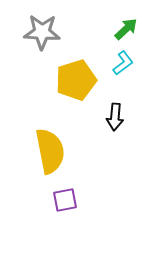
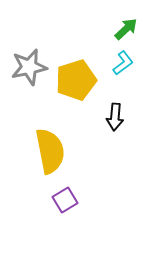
gray star: moved 13 px left, 35 px down; rotated 15 degrees counterclockwise
purple square: rotated 20 degrees counterclockwise
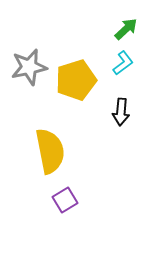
black arrow: moved 6 px right, 5 px up
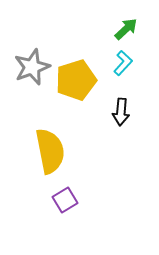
cyan L-shape: rotated 10 degrees counterclockwise
gray star: moved 3 px right; rotated 9 degrees counterclockwise
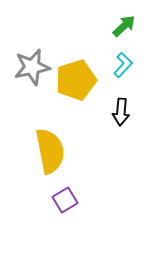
green arrow: moved 2 px left, 3 px up
cyan L-shape: moved 2 px down
gray star: rotated 9 degrees clockwise
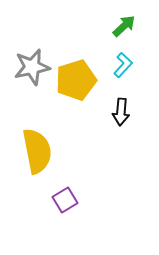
yellow semicircle: moved 13 px left
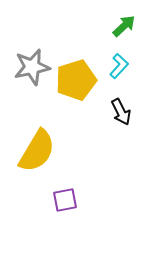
cyan L-shape: moved 4 px left, 1 px down
black arrow: rotated 32 degrees counterclockwise
yellow semicircle: rotated 42 degrees clockwise
purple square: rotated 20 degrees clockwise
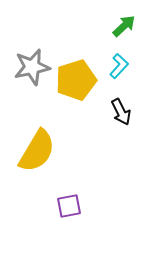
purple square: moved 4 px right, 6 px down
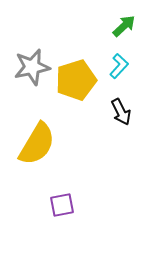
yellow semicircle: moved 7 px up
purple square: moved 7 px left, 1 px up
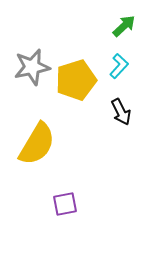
purple square: moved 3 px right, 1 px up
